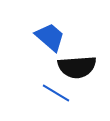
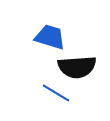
blue trapezoid: rotated 24 degrees counterclockwise
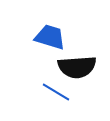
blue line: moved 1 px up
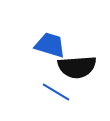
blue trapezoid: moved 8 px down
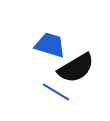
black semicircle: moved 1 px left, 1 px down; rotated 27 degrees counterclockwise
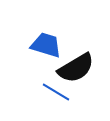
blue trapezoid: moved 4 px left
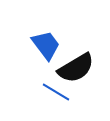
blue trapezoid: rotated 36 degrees clockwise
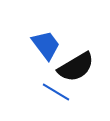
black semicircle: moved 1 px up
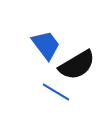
black semicircle: moved 1 px right, 2 px up
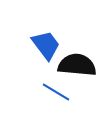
black semicircle: rotated 144 degrees counterclockwise
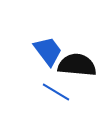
blue trapezoid: moved 2 px right, 6 px down
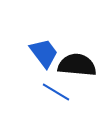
blue trapezoid: moved 4 px left, 2 px down
